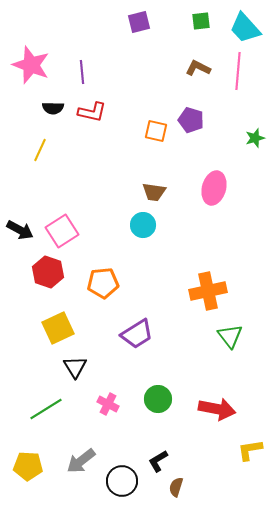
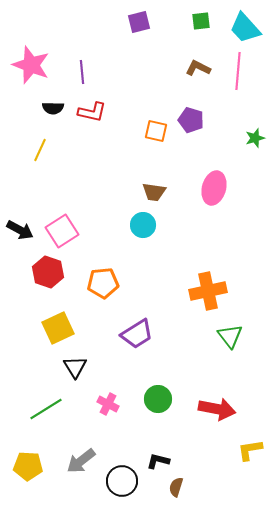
black L-shape: rotated 45 degrees clockwise
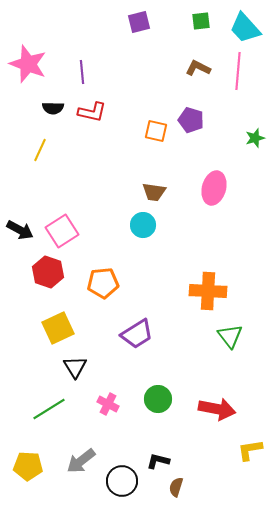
pink star: moved 3 px left, 1 px up
orange cross: rotated 15 degrees clockwise
green line: moved 3 px right
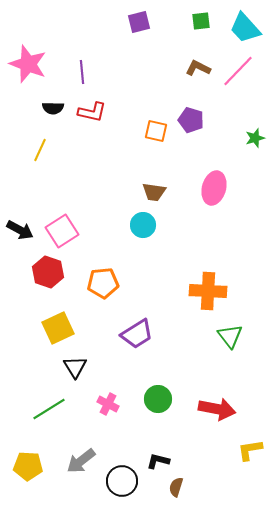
pink line: rotated 39 degrees clockwise
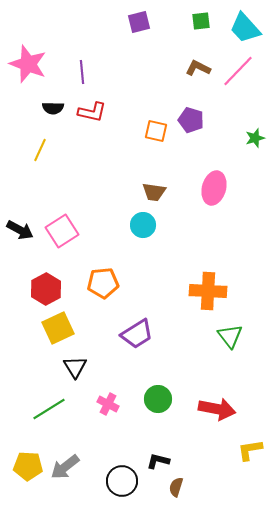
red hexagon: moved 2 px left, 17 px down; rotated 12 degrees clockwise
gray arrow: moved 16 px left, 6 px down
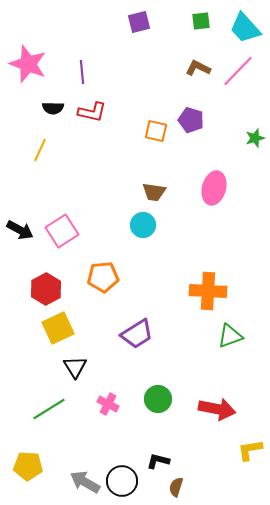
orange pentagon: moved 6 px up
green triangle: rotated 48 degrees clockwise
gray arrow: moved 20 px right, 15 px down; rotated 68 degrees clockwise
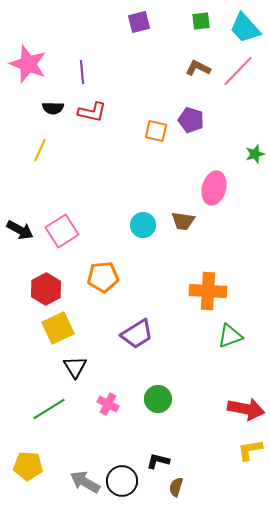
green star: moved 16 px down
brown trapezoid: moved 29 px right, 29 px down
red arrow: moved 29 px right
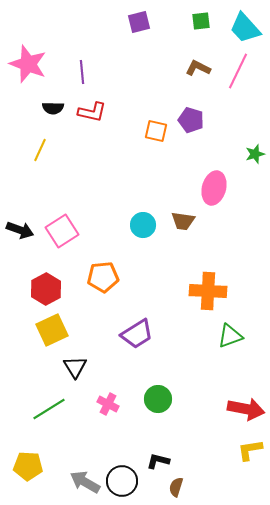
pink line: rotated 18 degrees counterclockwise
black arrow: rotated 8 degrees counterclockwise
yellow square: moved 6 px left, 2 px down
